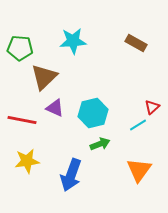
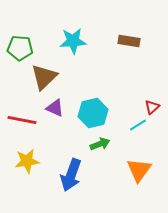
brown rectangle: moved 7 px left, 2 px up; rotated 20 degrees counterclockwise
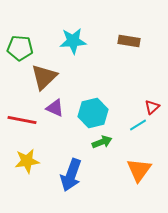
green arrow: moved 2 px right, 2 px up
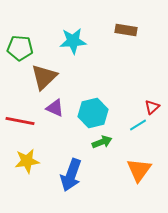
brown rectangle: moved 3 px left, 11 px up
red line: moved 2 px left, 1 px down
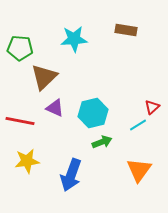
cyan star: moved 1 px right, 2 px up
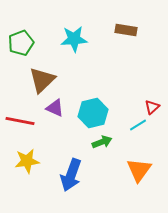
green pentagon: moved 1 px right, 5 px up; rotated 25 degrees counterclockwise
brown triangle: moved 2 px left, 3 px down
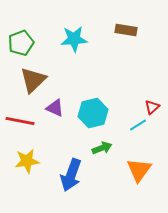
brown triangle: moved 9 px left
green arrow: moved 6 px down
